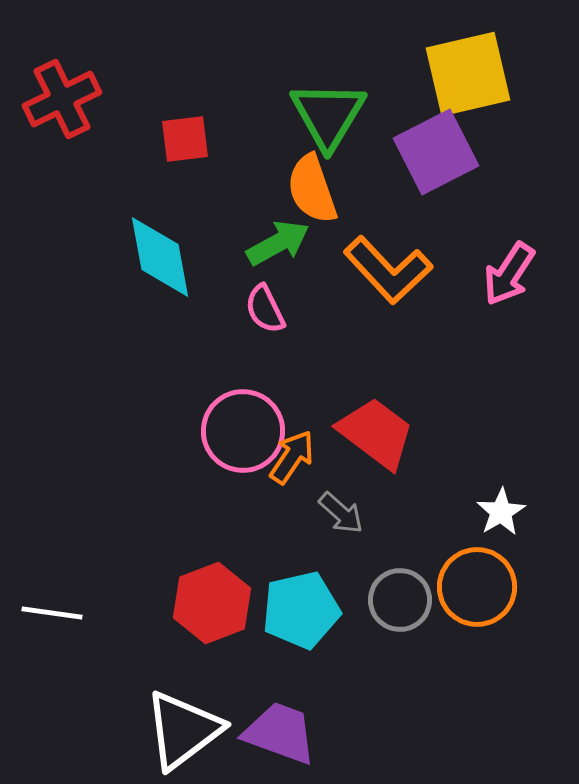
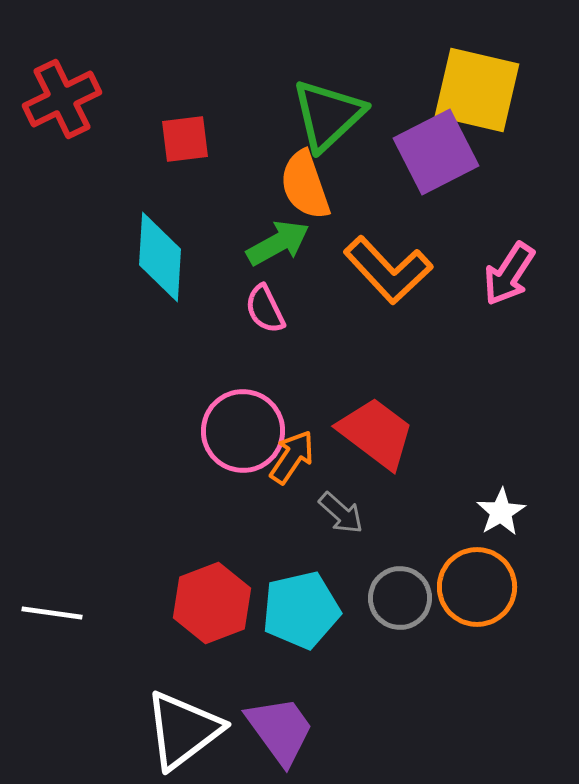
yellow square: moved 9 px right, 16 px down; rotated 26 degrees clockwise
green triangle: rotated 16 degrees clockwise
orange semicircle: moved 7 px left, 4 px up
cyan diamond: rotated 14 degrees clockwise
gray circle: moved 2 px up
purple trapezoid: moved 3 px up; rotated 34 degrees clockwise
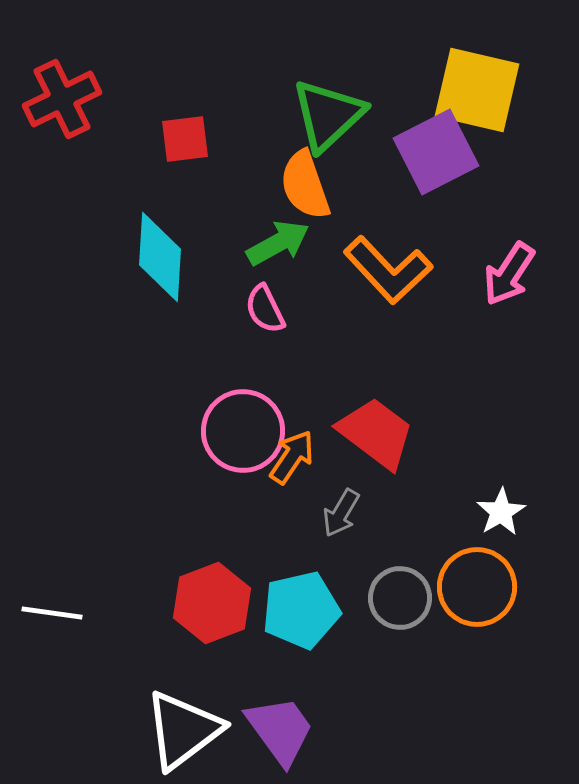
gray arrow: rotated 78 degrees clockwise
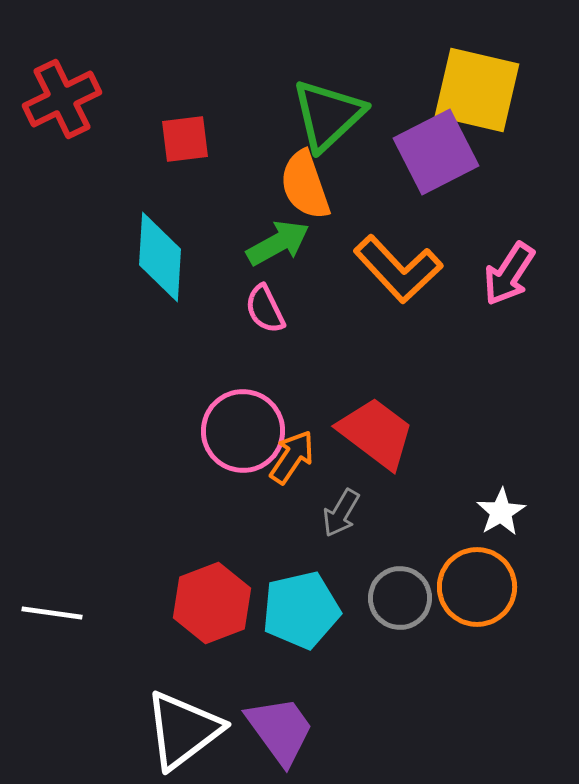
orange L-shape: moved 10 px right, 1 px up
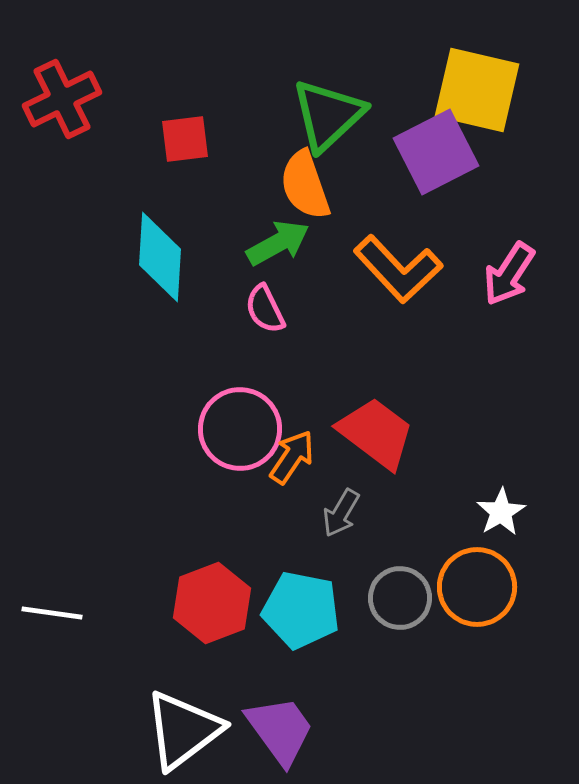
pink circle: moved 3 px left, 2 px up
cyan pentagon: rotated 24 degrees clockwise
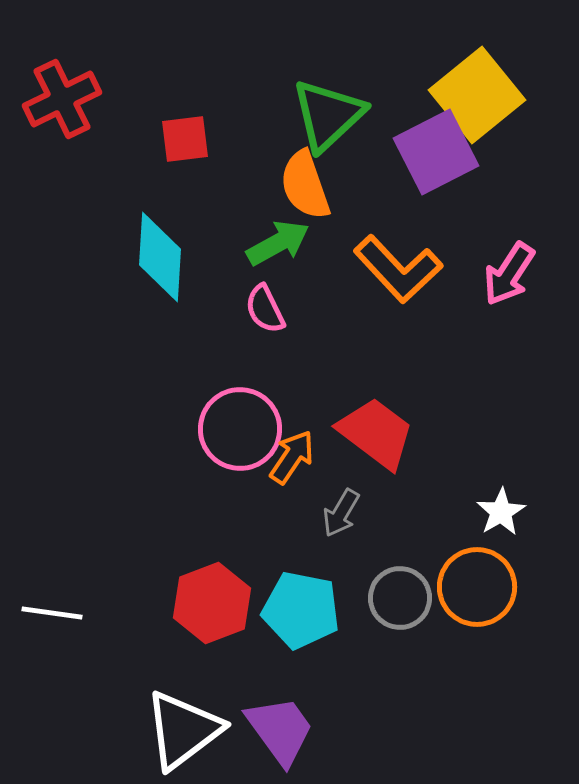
yellow square: moved 5 px down; rotated 38 degrees clockwise
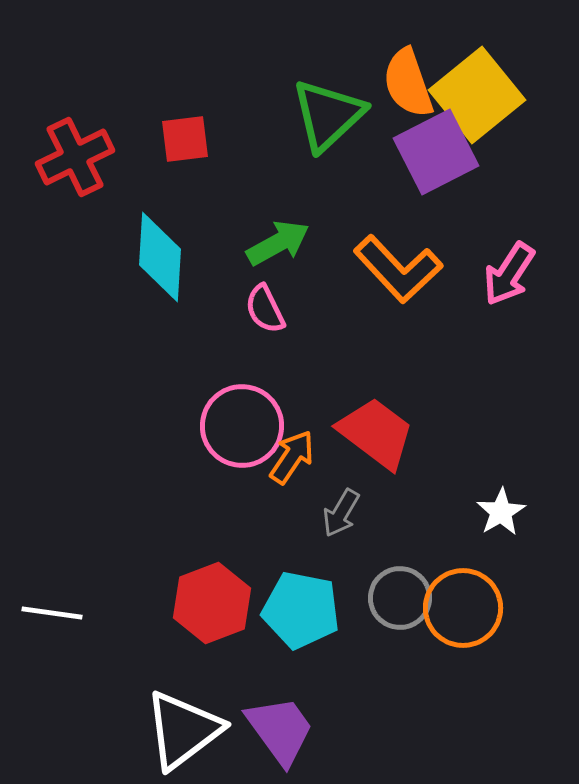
red cross: moved 13 px right, 58 px down
orange semicircle: moved 103 px right, 102 px up
pink circle: moved 2 px right, 3 px up
orange circle: moved 14 px left, 21 px down
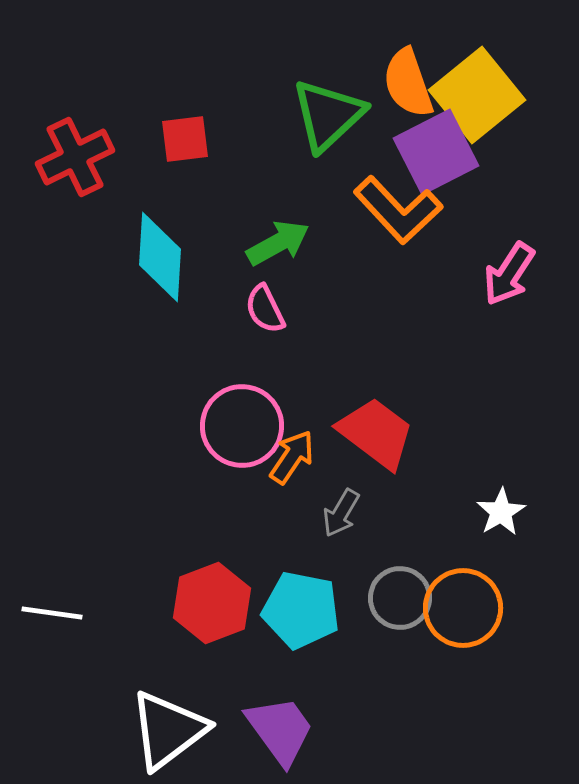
orange L-shape: moved 59 px up
white triangle: moved 15 px left
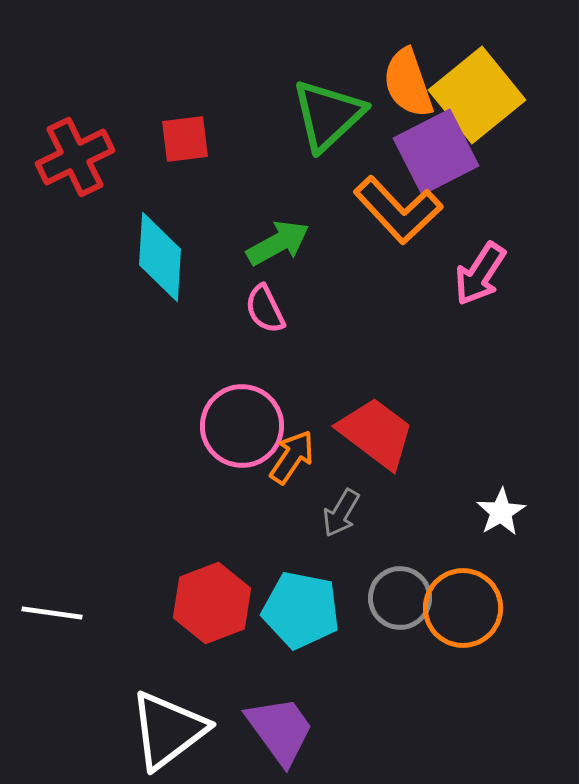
pink arrow: moved 29 px left
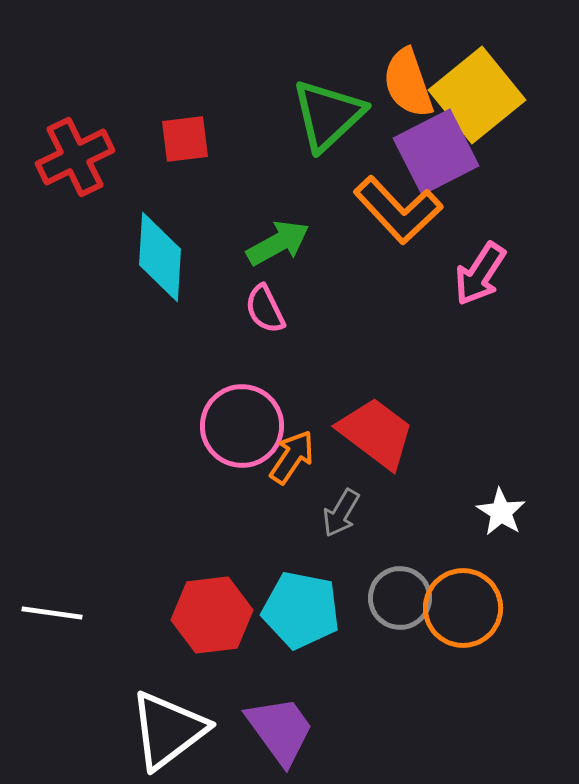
white star: rotated 9 degrees counterclockwise
red hexagon: moved 12 px down; rotated 14 degrees clockwise
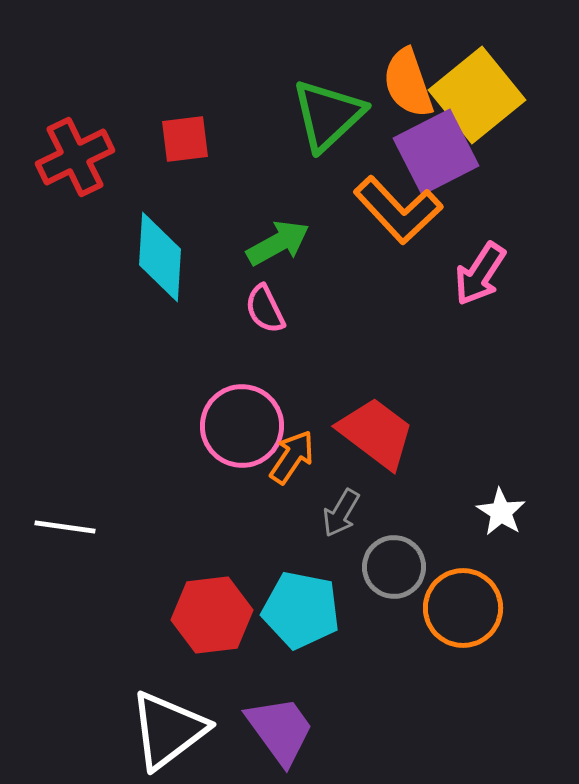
gray circle: moved 6 px left, 31 px up
white line: moved 13 px right, 86 px up
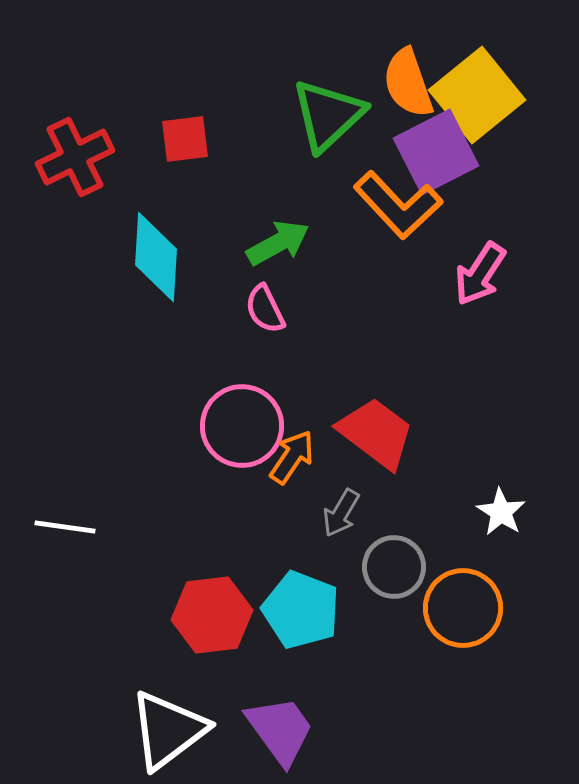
orange L-shape: moved 5 px up
cyan diamond: moved 4 px left
cyan pentagon: rotated 10 degrees clockwise
